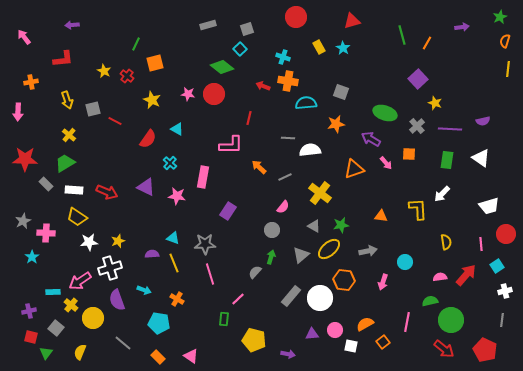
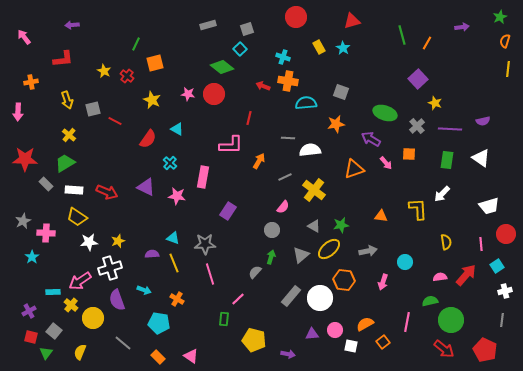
orange arrow at (259, 167): moved 6 px up; rotated 77 degrees clockwise
yellow cross at (320, 193): moved 6 px left, 3 px up
purple cross at (29, 311): rotated 16 degrees counterclockwise
gray square at (56, 328): moved 2 px left, 3 px down
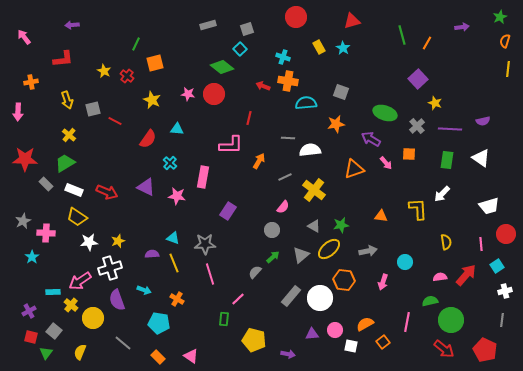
cyan triangle at (177, 129): rotated 24 degrees counterclockwise
white rectangle at (74, 190): rotated 18 degrees clockwise
green arrow at (271, 257): moved 2 px right; rotated 32 degrees clockwise
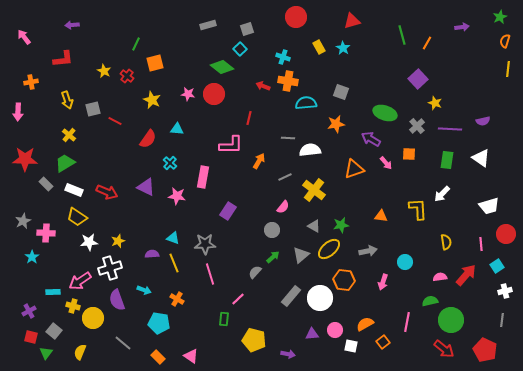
yellow cross at (71, 305): moved 2 px right, 1 px down; rotated 24 degrees counterclockwise
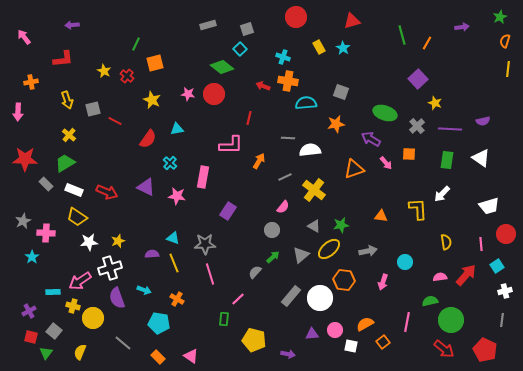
cyan triangle at (177, 129): rotated 16 degrees counterclockwise
purple semicircle at (117, 300): moved 2 px up
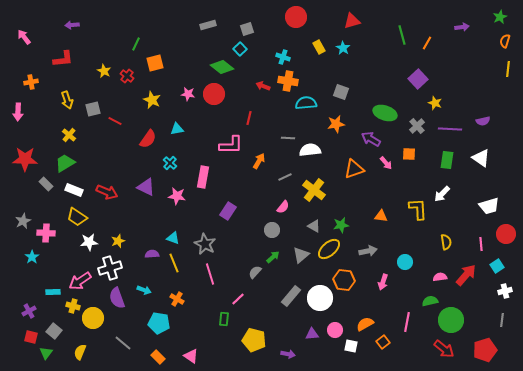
gray star at (205, 244): rotated 30 degrees clockwise
red pentagon at (485, 350): rotated 30 degrees clockwise
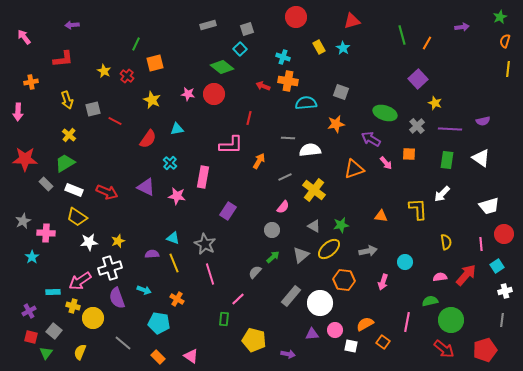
red circle at (506, 234): moved 2 px left
white circle at (320, 298): moved 5 px down
orange square at (383, 342): rotated 16 degrees counterclockwise
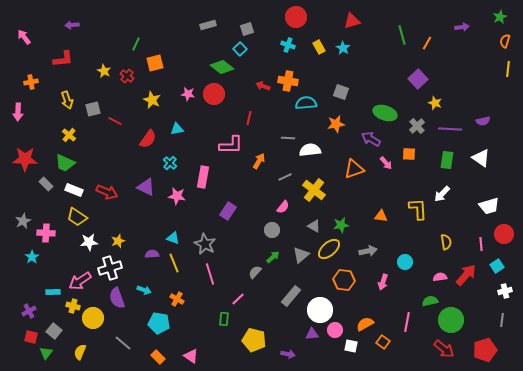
cyan cross at (283, 57): moved 5 px right, 12 px up
green trapezoid at (65, 163): rotated 125 degrees counterclockwise
white circle at (320, 303): moved 7 px down
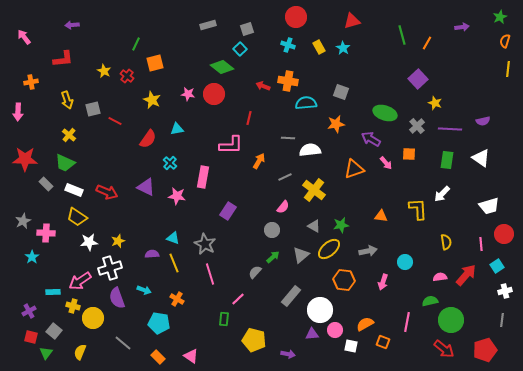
orange square at (383, 342): rotated 16 degrees counterclockwise
